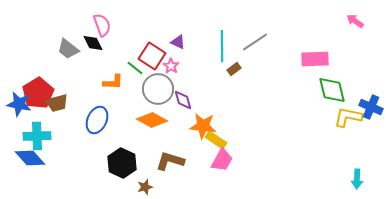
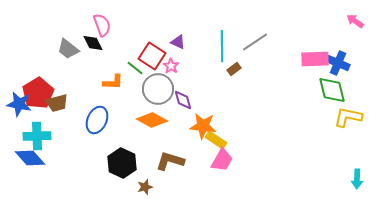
blue cross: moved 33 px left, 44 px up
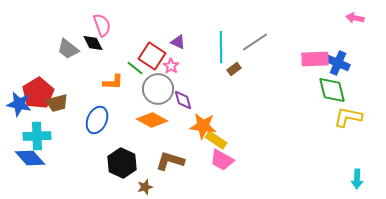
pink arrow: moved 3 px up; rotated 24 degrees counterclockwise
cyan line: moved 1 px left, 1 px down
pink trapezoid: rotated 90 degrees clockwise
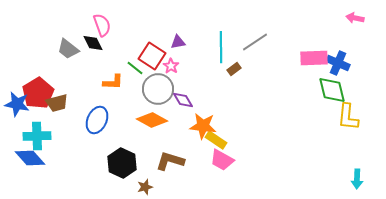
purple triangle: rotated 35 degrees counterclockwise
pink rectangle: moved 1 px left, 1 px up
purple diamond: rotated 15 degrees counterclockwise
blue star: moved 2 px left
yellow L-shape: rotated 96 degrees counterclockwise
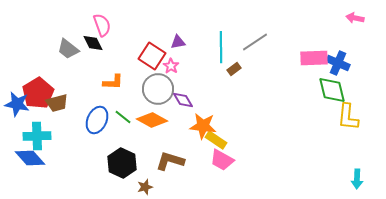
green line: moved 12 px left, 49 px down
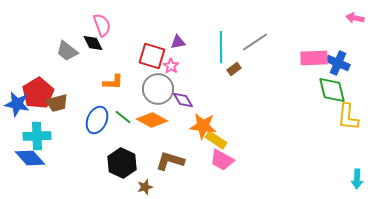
gray trapezoid: moved 1 px left, 2 px down
red square: rotated 16 degrees counterclockwise
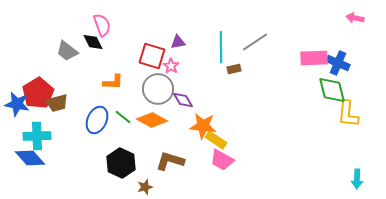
black diamond: moved 1 px up
brown rectangle: rotated 24 degrees clockwise
yellow L-shape: moved 3 px up
black hexagon: moved 1 px left
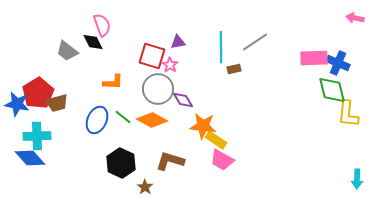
pink star: moved 1 px left, 1 px up
brown star: rotated 21 degrees counterclockwise
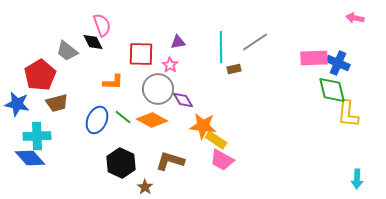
red square: moved 11 px left, 2 px up; rotated 16 degrees counterclockwise
red pentagon: moved 2 px right, 18 px up
